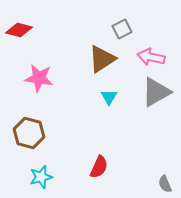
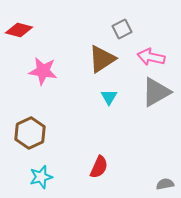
pink star: moved 4 px right, 7 px up
brown hexagon: moved 1 px right; rotated 20 degrees clockwise
gray semicircle: rotated 102 degrees clockwise
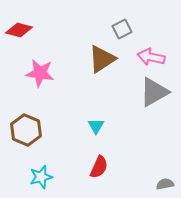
pink star: moved 3 px left, 2 px down
gray triangle: moved 2 px left
cyan triangle: moved 13 px left, 29 px down
brown hexagon: moved 4 px left, 3 px up; rotated 12 degrees counterclockwise
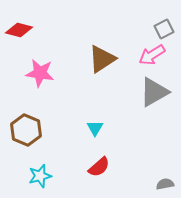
gray square: moved 42 px right
pink arrow: moved 1 px right, 2 px up; rotated 44 degrees counterclockwise
cyan triangle: moved 1 px left, 2 px down
red semicircle: rotated 25 degrees clockwise
cyan star: moved 1 px left, 1 px up
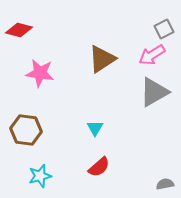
brown hexagon: rotated 16 degrees counterclockwise
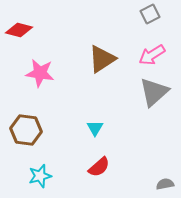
gray square: moved 14 px left, 15 px up
gray triangle: rotated 12 degrees counterclockwise
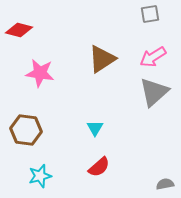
gray square: rotated 18 degrees clockwise
pink arrow: moved 1 px right, 2 px down
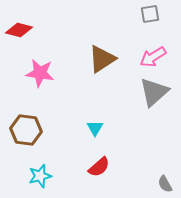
gray semicircle: rotated 108 degrees counterclockwise
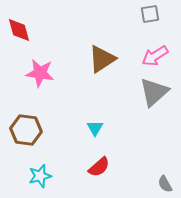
red diamond: rotated 60 degrees clockwise
pink arrow: moved 2 px right, 1 px up
